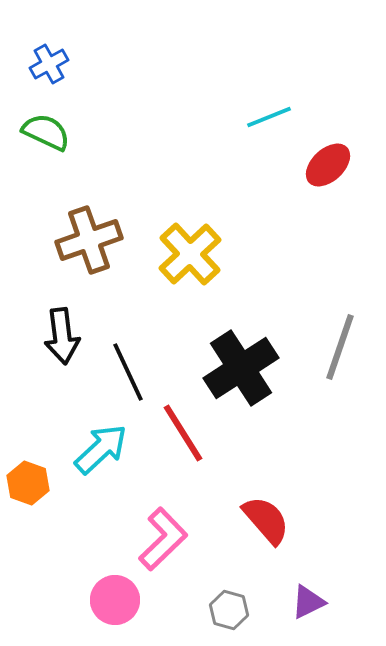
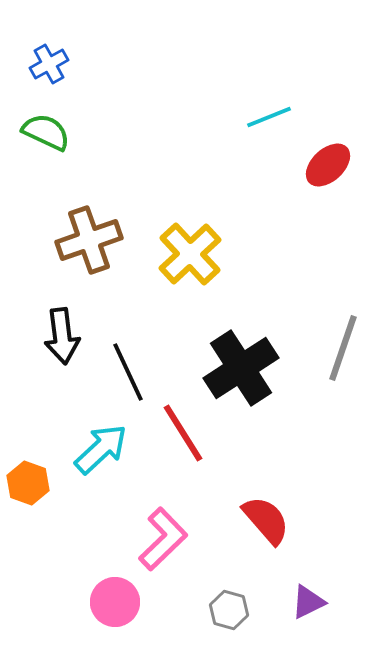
gray line: moved 3 px right, 1 px down
pink circle: moved 2 px down
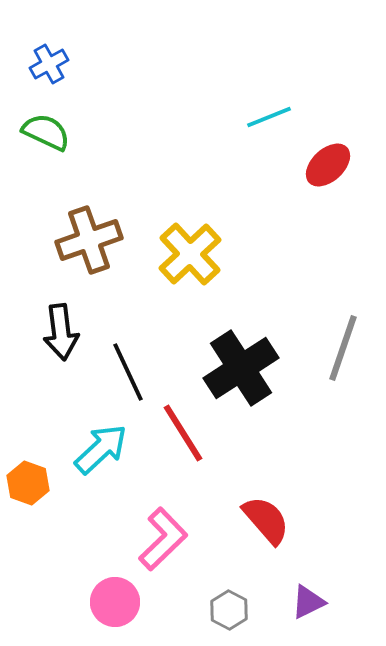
black arrow: moved 1 px left, 4 px up
gray hexagon: rotated 12 degrees clockwise
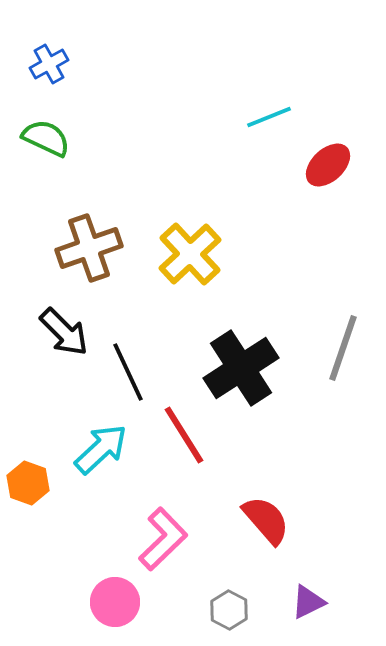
green semicircle: moved 6 px down
brown cross: moved 8 px down
black arrow: moved 3 px right; rotated 38 degrees counterclockwise
red line: moved 1 px right, 2 px down
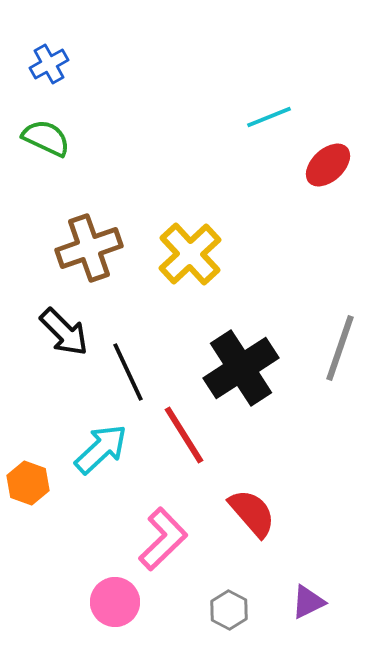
gray line: moved 3 px left
red semicircle: moved 14 px left, 7 px up
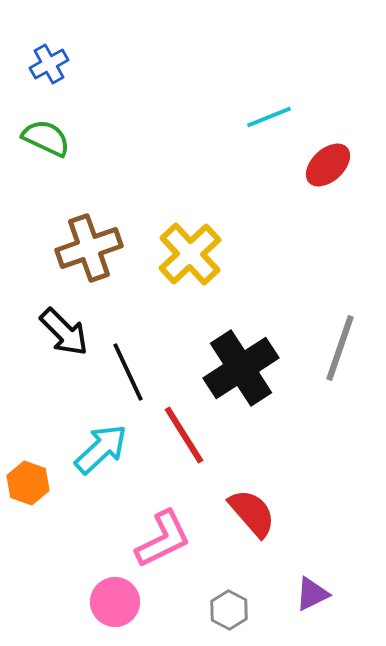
pink L-shape: rotated 18 degrees clockwise
purple triangle: moved 4 px right, 8 px up
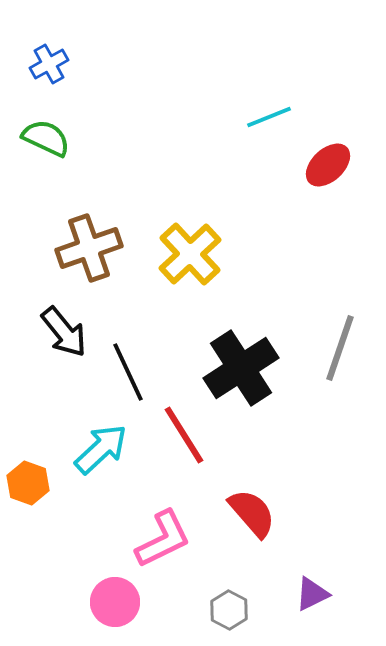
black arrow: rotated 6 degrees clockwise
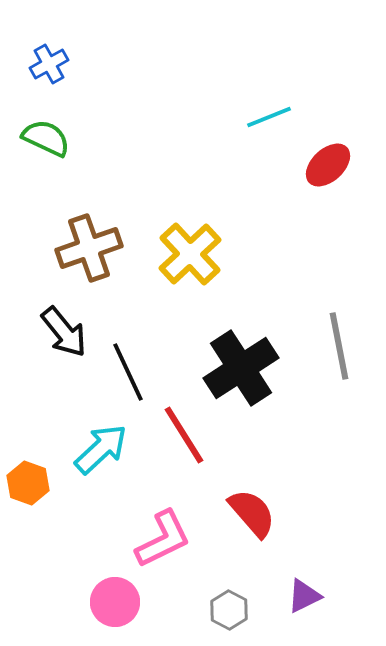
gray line: moved 1 px left, 2 px up; rotated 30 degrees counterclockwise
purple triangle: moved 8 px left, 2 px down
